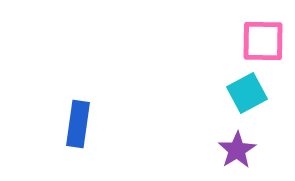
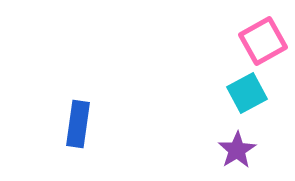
pink square: rotated 30 degrees counterclockwise
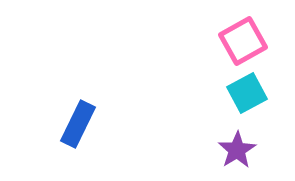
pink square: moved 20 px left
blue rectangle: rotated 18 degrees clockwise
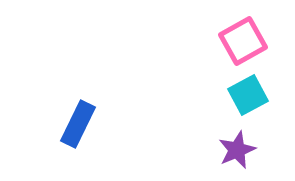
cyan square: moved 1 px right, 2 px down
purple star: rotated 9 degrees clockwise
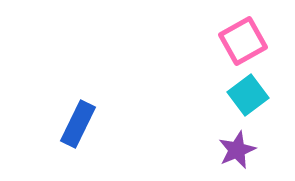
cyan square: rotated 9 degrees counterclockwise
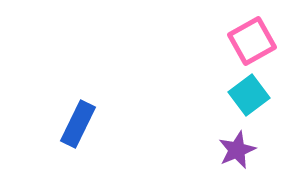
pink square: moved 9 px right
cyan square: moved 1 px right
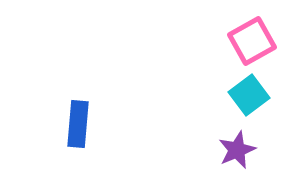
blue rectangle: rotated 21 degrees counterclockwise
